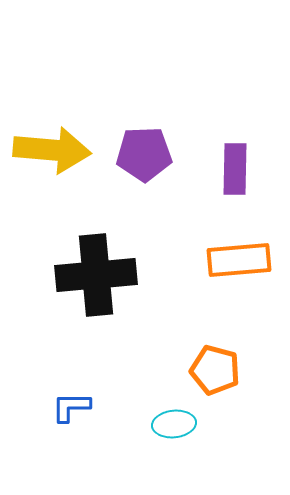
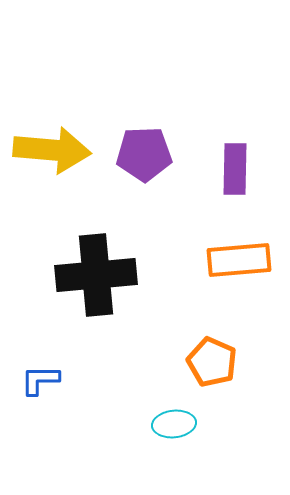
orange pentagon: moved 3 px left, 8 px up; rotated 9 degrees clockwise
blue L-shape: moved 31 px left, 27 px up
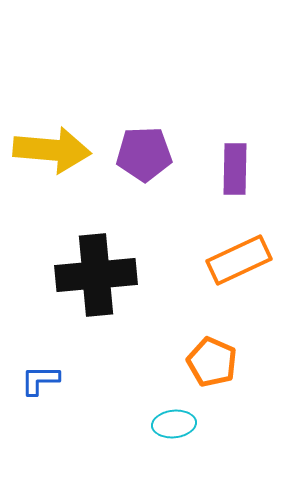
orange rectangle: rotated 20 degrees counterclockwise
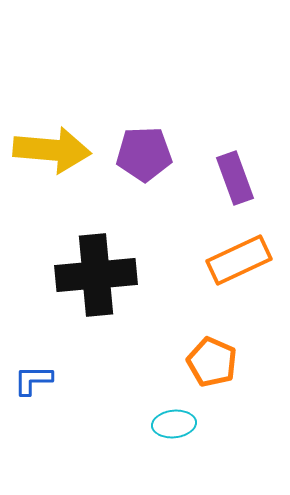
purple rectangle: moved 9 px down; rotated 21 degrees counterclockwise
blue L-shape: moved 7 px left
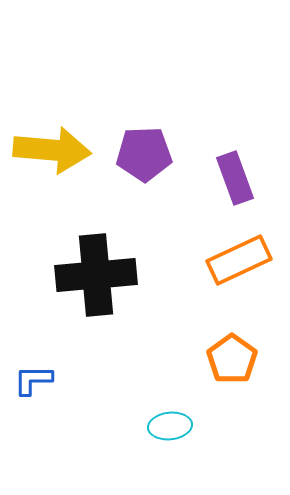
orange pentagon: moved 20 px right, 3 px up; rotated 12 degrees clockwise
cyan ellipse: moved 4 px left, 2 px down
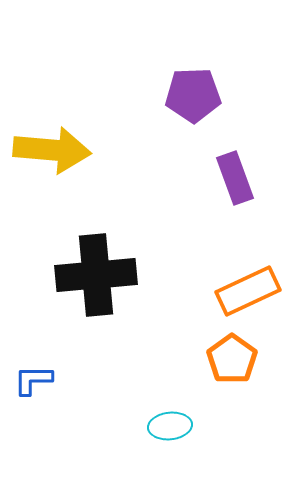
purple pentagon: moved 49 px right, 59 px up
orange rectangle: moved 9 px right, 31 px down
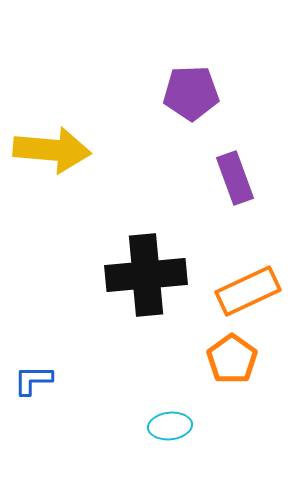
purple pentagon: moved 2 px left, 2 px up
black cross: moved 50 px right
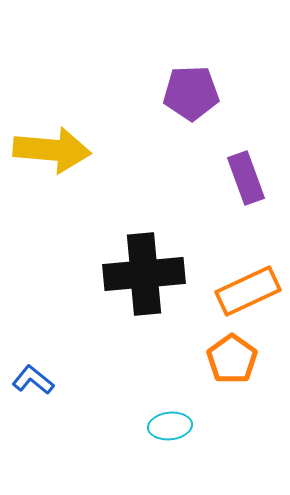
purple rectangle: moved 11 px right
black cross: moved 2 px left, 1 px up
blue L-shape: rotated 39 degrees clockwise
